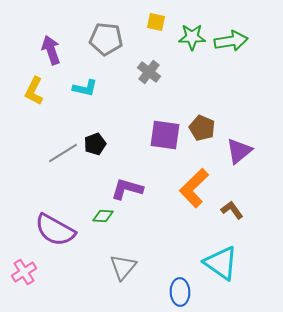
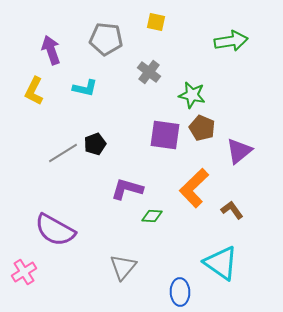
green star: moved 58 px down; rotated 12 degrees clockwise
green diamond: moved 49 px right
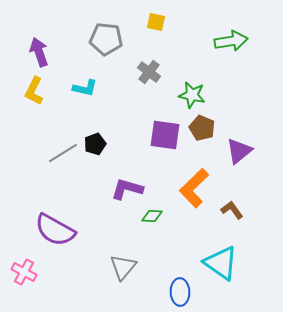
purple arrow: moved 12 px left, 2 px down
pink cross: rotated 30 degrees counterclockwise
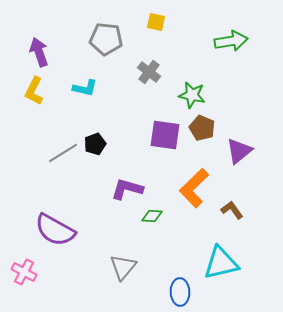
cyan triangle: rotated 48 degrees counterclockwise
